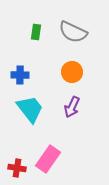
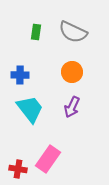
red cross: moved 1 px right, 1 px down
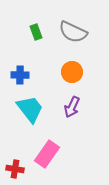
green rectangle: rotated 28 degrees counterclockwise
pink rectangle: moved 1 px left, 5 px up
red cross: moved 3 px left
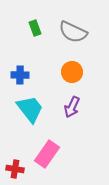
green rectangle: moved 1 px left, 4 px up
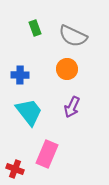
gray semicircle: moved 4 px down
orange circle: moved 5 px left, 3 px up
cyan trapezoid: moved 1 px left, 3 px down
pink rectangle: rotated 12 degrees counterclockwise
red cross: rotated 12 degrees clockwise
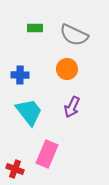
green rectangle: rotated 70 degrees counterclockwise
gray semicircle: moved 1 px right, 1 px up
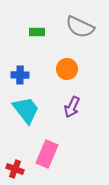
green rectangle: moved 2 px right, 4 px down
gray semicircle: moved 6 px right, 8 px up
cyan trapezoid: moved 3 px left, 2 px up
